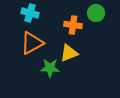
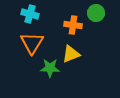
cyan cross: moved 1 px down
orange triangle: rotated 30 degrees counterclockwise
yellow triangle: moved 2 px right, 1 px down
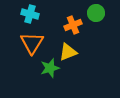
orange cross: rotated 30 degrees counterclockwise
yellow triangle: moved 3 px left, 2 px up
green star: rotated 18 degrees counterclockwise
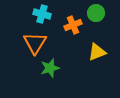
cyan cross: moved 12 px right
orange triangle: moved 3 px right
yellow triangle: moved 29 px right
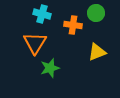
orange cross: rotated 30 degrees clockwise
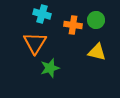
green circle: moved 7 px down
yellow triangle: rotated 36 degrees clockwise
